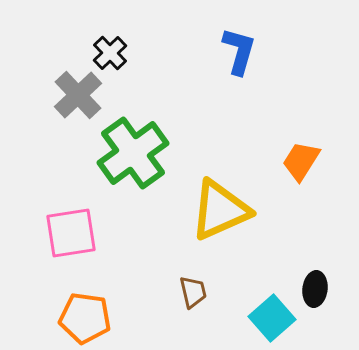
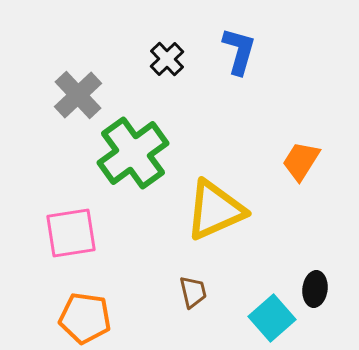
black cross: moved 57 px right, 6 px down
yellow triangle: moved 5 px left
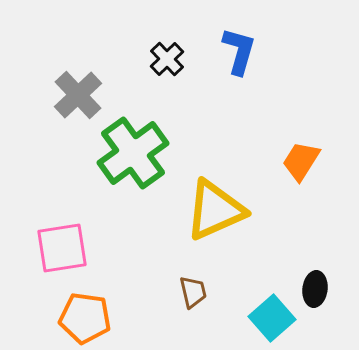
pink square: moved 9 px left, 15 px down
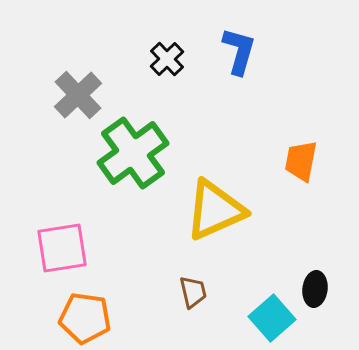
orange trapezoid: rotated 21 degrees counterclockwise
